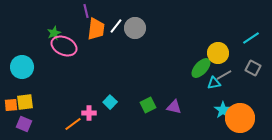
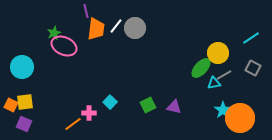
orange square: rotated 32 degrees clockwise
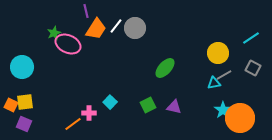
orange trapezoid: rotated 25 degrees clockwise
pink ellipse: moved 4 px right, 2 px up
green ellipse: moved 36 px left
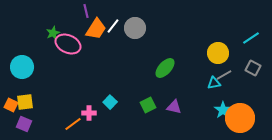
white line: moved 3 px left
green star: moved 1 px left
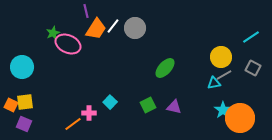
cyan line: moved 1 px up
yellow circle: moved 3 px right, 4 px down
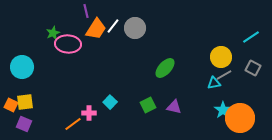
pink ellipse: rotated 20 degrees counterclockwise
